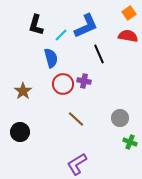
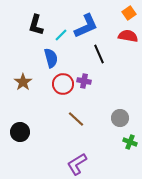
brown star: moved 9 px up
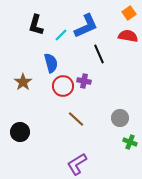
blue semicircle: moved 5 px down
red circle: moved 2 px down
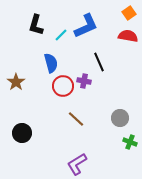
black line: moved 8 px down
brown star: moved 7 px left
black circle: moved 2 px right, 1 px down
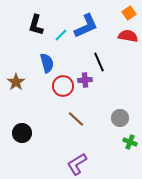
blue semicircle: moved 4 px left
purple cross: moved 1 px right, 1 px up; rotated 16 degrees counterclockwise
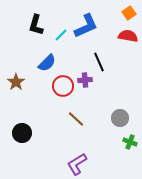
blue semicircle: rotated 60 degrees clockwise
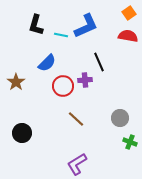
cyan line: rotated 56 degrees clockwise
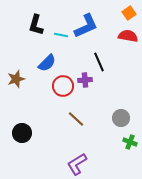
brown star: moved 3 px up; rotated 18 degrees clockwise
gray circle: moved 1 px right
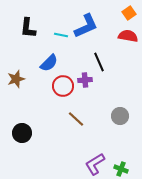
black L-shape: moved 8 px left, 3 px down; rotated 10 degrees counterclockwise
blue semicircle: moved 2 px right
gray circle: moved 1 px left, 2 px up
green cross: moved 9 px left, 27 px down
purple L-shape: moved 18 px right
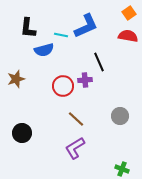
blue semicircle: moved 5 px left, 13 px up; rotated 30 degrees clockwise
purple L-shape: moved 20 px left, 16 px up
green cross: moved 1 px right
